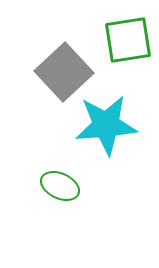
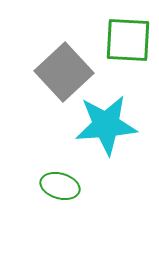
green square: rotated 12 degrees clockwise
green ellipse: rotated 9 degrees counterclockwise
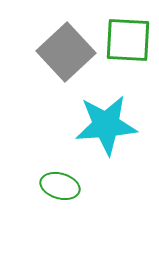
gray square: moved 2 px right, 20 px up
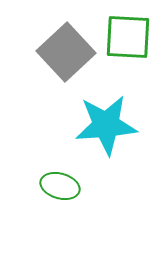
green square: moved 3 px up
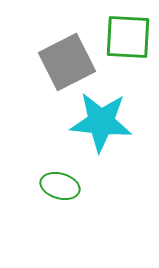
gray square: moved 1 px right, 10 px down; rotated 16 degrees clockwise
cyan star: moved 5 px left, 3 px up; rotated 10 degrees clockwise
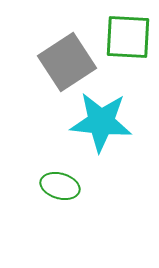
gray square: rotated 6 degrees counterclockwise
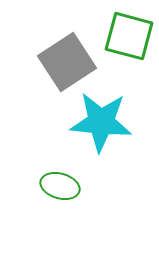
green square: moved 1 px right, 1 px up; rotated 12 degrees clockwise
